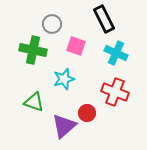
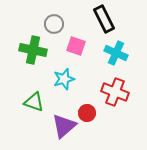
gray circle: moved 2 px right
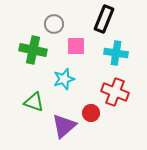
black rectangle: rotated 48 degrees clockwise
pink square: rotated 18 degrees counterclockwise
cyan cross: rotated 15 degrees counterclockwise
red circle: moved 4 px right
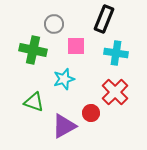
red cross: rotated 24 degrees clockwise
purple triangle: rotated 12 degrees clockwise
